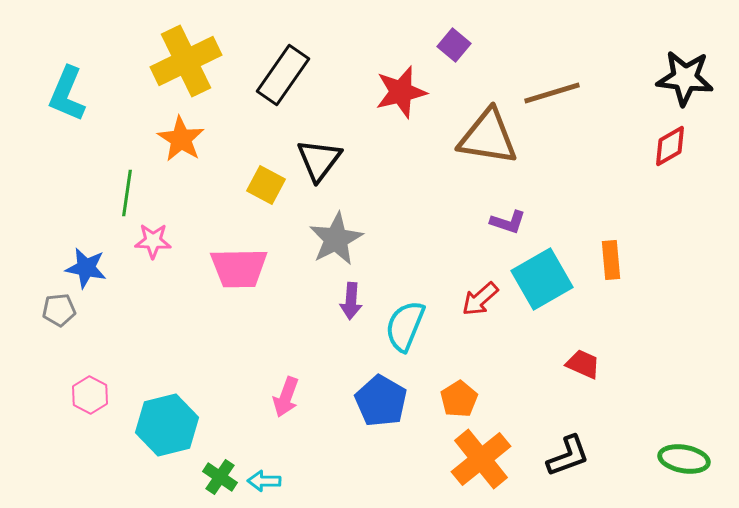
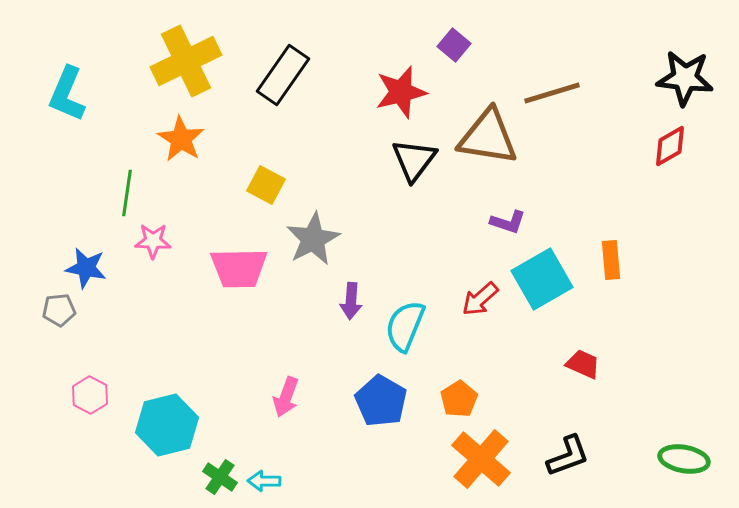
black triangle: moved 95 px right
gray star: moved 23 px left
orange cross: rotated 10 degrees counterclockwise
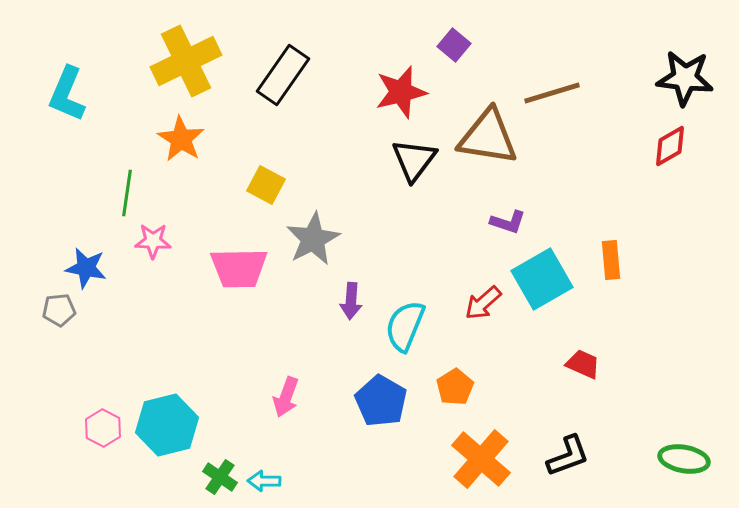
red arrow: moved 3 px right, 4 px down
pink hexagon: moved 13 px right, 33 px down
orange pentagon: moved 4 px left, 12 px up
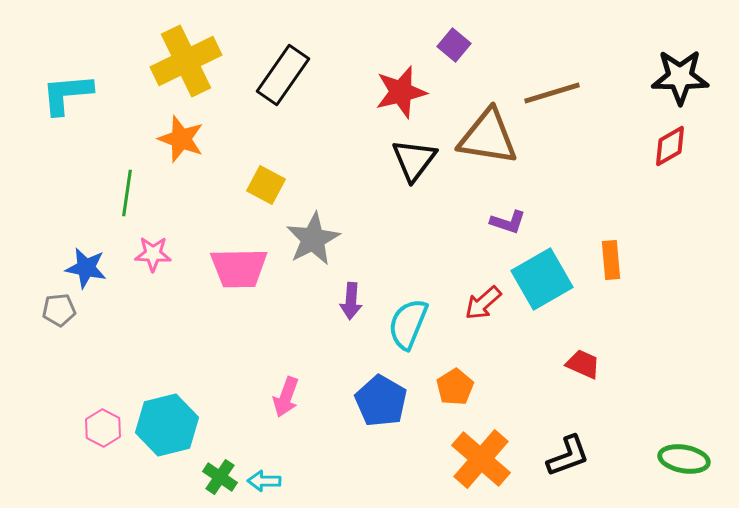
black star: moved 5 px left, 1 px up; rotated 6 degrees counterclockwise
cyan L-shape: rotated 62 degrees clockwise
orange star: rotated 12 degrees counterclockwise
pink star: moved 13 px down
cyan semicircle: moved 3 px right, 2 px up
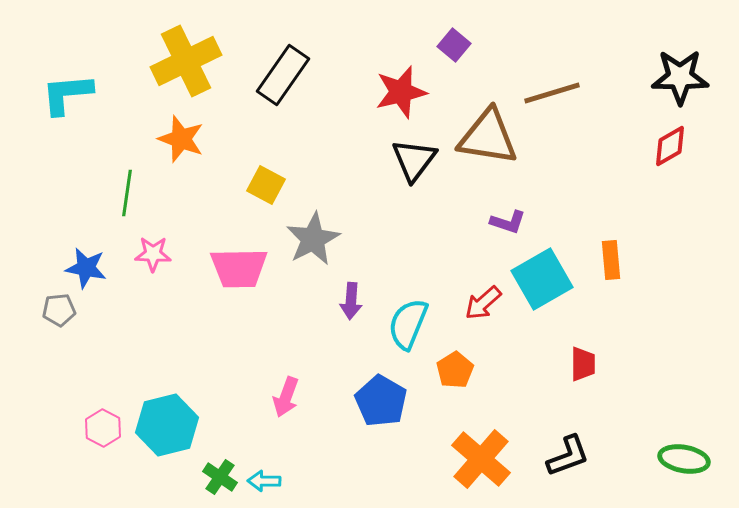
red trapezoid: rotated 66 degrees clockwise
orange pentagon: moved 17 px up
